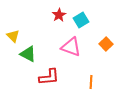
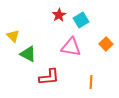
pink triangle: rotated 10 degrees counterclockwise
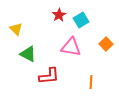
yellow triangle: moved 3 px right, 7 px up
red L-shape: moved 1 px up
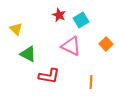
red star: rotated 16 degrees counterclockwise
pink triangle: moved 1 px up; rotated 15 degrees clockwise
red L-shape: rotated 15 degrees clockwise
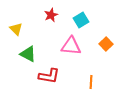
red star: moved 8 px left; rotated 24 degrees clockwise
pink triangle: rotated 20 degrees counterclockwise
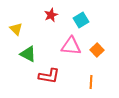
orange square: moved 9 px left, 6 px down
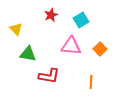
orange square: moved 3 px right, 1 px up
green triangle: rotated 18 degrees counterclockwise
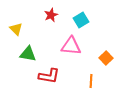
orange square: moved 6 px right, 9 px down
orange line: moved 1 px up
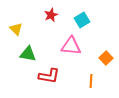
cyan square: moved 1 px right
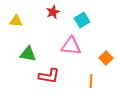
red star: moved 2 px right, 3 px up
yellow triangle: moved 8 px up; rotated 40 degrees counterclockwise
